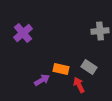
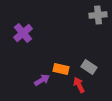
gray cross: moved 2 px left, 16 px up
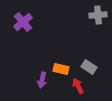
purple cross: moved 11 px up
purple arrow: rotated 133 degrees clockwise
red arrow: moved 1 px left, 1 px down
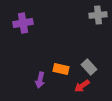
purple cross: moved 1 px down; rotated 30 degrees clockwise
gray rectangle: rotated 14 degrees clockwise
purple arrow: moved 2 px left
red arrow: moved 4 px right; rotated 98 degrees counterclockwise
